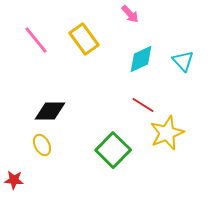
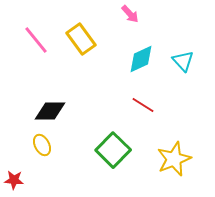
yellow rectangle: moved 3 px left
yellow star: moved 7 px right, 26 px down
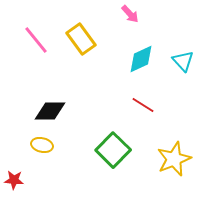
yellow ellipse: rotated 50 degrees counterclockwise
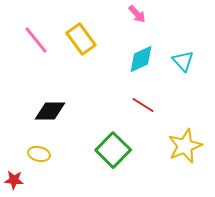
pink arrow: moved 7 px right
yellow ellipse: moved 3 px left, 9 px down
yellow star: moved 11 px right, 13 px up
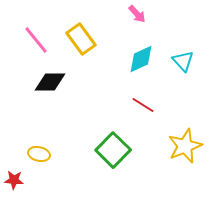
black diamond: moved 29 px up
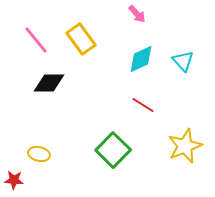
black diamond: moved 1 px left, 1 px down
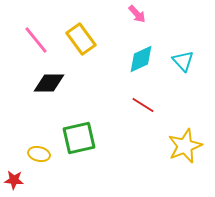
green square: moved 34 px left, 12 px up; rotated 32 degrees clockwise
